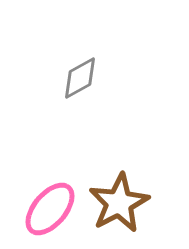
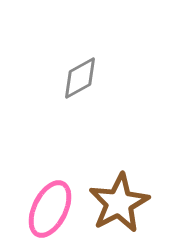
pink ellipse: rotated 14 degrees counterclockwise
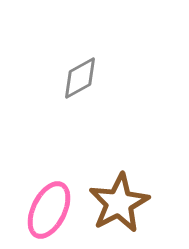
pink ellipse: moved 1 px left, 1 px down
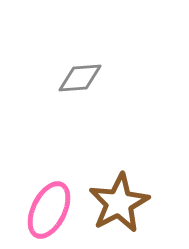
gray diamond: rotated 24 degrees clockwise
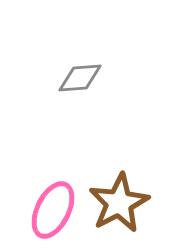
pink ellipse: moved 4 px right
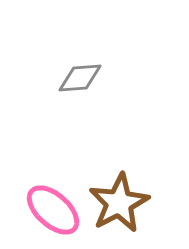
pink ellipse: rotated 74 degrees counterclockwise
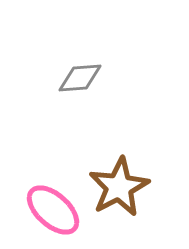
brown star: moved 16 px up
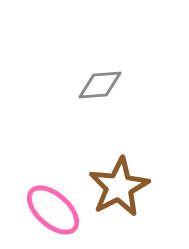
gray diamond: moved 20 px right, 7 px down
